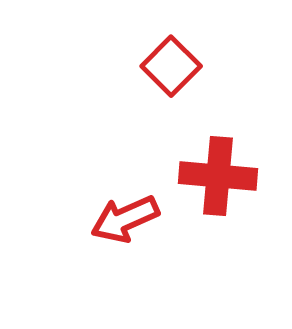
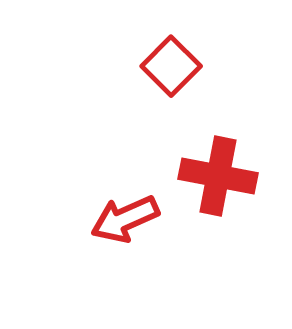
red cross: rotated 6 degrees clockwise
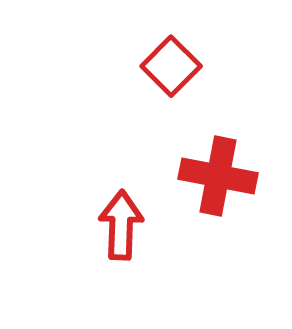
red arrow: moved 4 px left, 6 px down; rotated 116 degrees clockwise
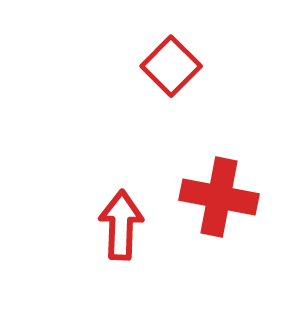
red cross: moved 1 px right, 21 px down
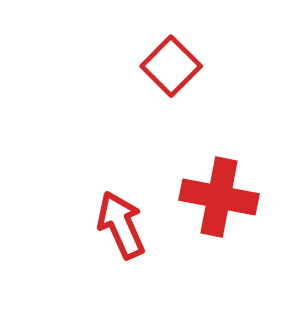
red arrow: rotated 26 degrees counterclockwise
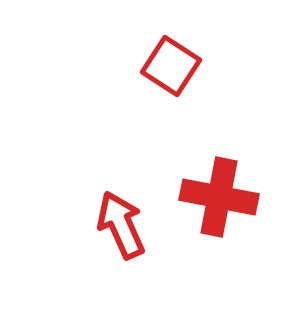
red square: rotated 12 degrees counterclockwise
